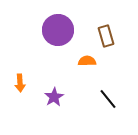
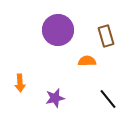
purple star: moved 1 px right, 1 px down; rotated 18 degrees clockwise
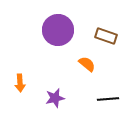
brown rectangle: rotated 55 degrees counterclockwise
orange semicircle: moved 3 px down; rotated 42 degrees clockwise
black line: rotated 55 degrees counterclockwise
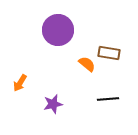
brown rectangle: moved 3 px right, 17 px down; rotated 10 degrees counterclockwise
orange arrow: rotated 36 degrees clockwise
purple star: moved 2 px left, 6 px down
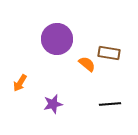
purple circle: moved 1 px left, 9 px down
black line: moved 2 px right, 5 px down
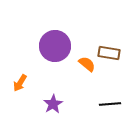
purple circle: moved 2 px left, 7 px down
purple star: rotated 18 degrees counterclockwise
